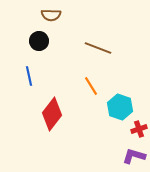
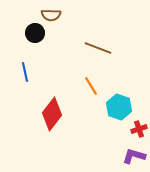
black circle: moved 4 px left, 8 px up
blue line: moved 4 px left, 4 px up
cyan hexagon: moved 1 px left
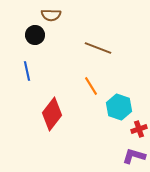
black circle: moved 2 px down
blue line: moved 2 px right, 1 px up
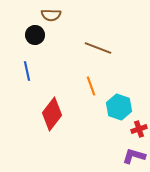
orange line: rotated 12 degrees clockwise
